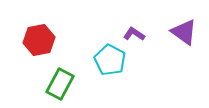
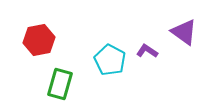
purple L-shape: moved 13 px right, 17 px down
green rectangle: rotated 12 degrees counterclockwise
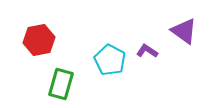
purple triangle: moved 1 px up
green rectangle: moved 1 px right
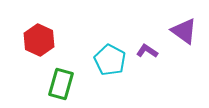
red hexagon: rotated 24 degrees counterclockwise
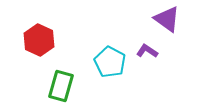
purple triangle: moved 17 px left, 12 px up
cyan pentagon: moved 2 px down
green rectangle: moved 2 px down
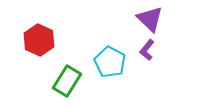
purple triangle: moved 17 px left; rotated 8 degrees clockwise
purple L-shape: moved 1 px up; rotated 85 degrees counterclockwise
green rectangle: moved 6 px right, 5 px up; rotated 16 degrees clockwise
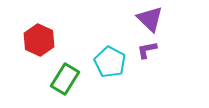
purple L-shape: rotated 40 degrees clockwise
green rectangle: moved 2 px left, 2 px up
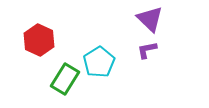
cyan pentagon: moved 11 px left; rotated 12 degrees clockwise
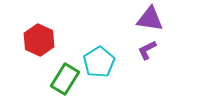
purple triangle: rotated 36 degrees counterclockwise
purple L-shape: rotated 15 degrees counterclockwise
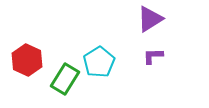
purple triangle: rotated 40 degrees counterclockwise
red hexagon: moved 12 px left, 20 px down
purple L-shape: moved 6 px right, 6 px down; rotated 25 degrees clockwise
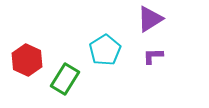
cyan pentagon: moved 6 px right, 12 px up
